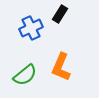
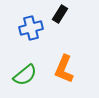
blue cross: rotated 10 degrees clockwise
orange L-shape: moved 3 px right, 2 px down
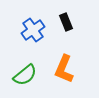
black rectangle: moved 6 px right, 8 px down; rotated 54 degrees counterclockwise
blue cross: moved 2 px right, 2 px down; rotated 20 degrees counterclockwise
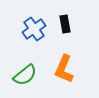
black rectangle: moved 1 px left, 2 px down; rotated 12 degrees clockwise
blue cross: moved 1 px right, 1 px up
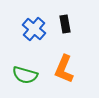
blue cross: rotated 15 degrees counterclockwise
green semicircle: rotated 55 degrees clockwise
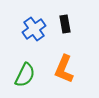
blue cross: rotated 15 degrees clockwise
green semicircle: rotated 80 degrees counterclockwise
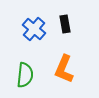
blue cross: rotated 15 degrees counterclockwise
green semicircle: rotated 20 degrees counterclockwise
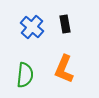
blue cross: moved 2 px left, 2 px up
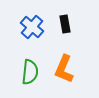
green semicircle: moved 5 px right, 3 px up
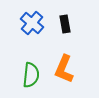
blue cross: moved 4 px up
green semicircle: moved 1 px right, 3 px down
